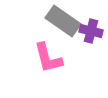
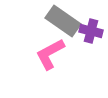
pink L-shape: moved 2 px right, 4 px up; rotated 76 degrees clockwise
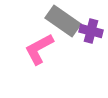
pink L-shape: moved 11 px left, 5 px up
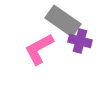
purple cross: moved 11 px left, 10 px down
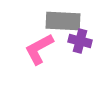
gray rectangle: rotated 32 degrees counterclockwise
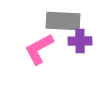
purple cross: rotated 15 degrees counterclockwise
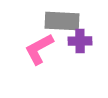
gray rectangle: moved 1 px left
